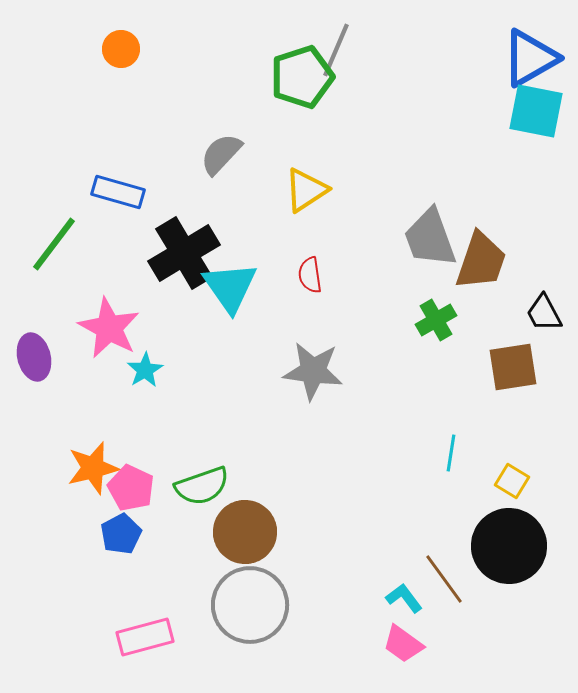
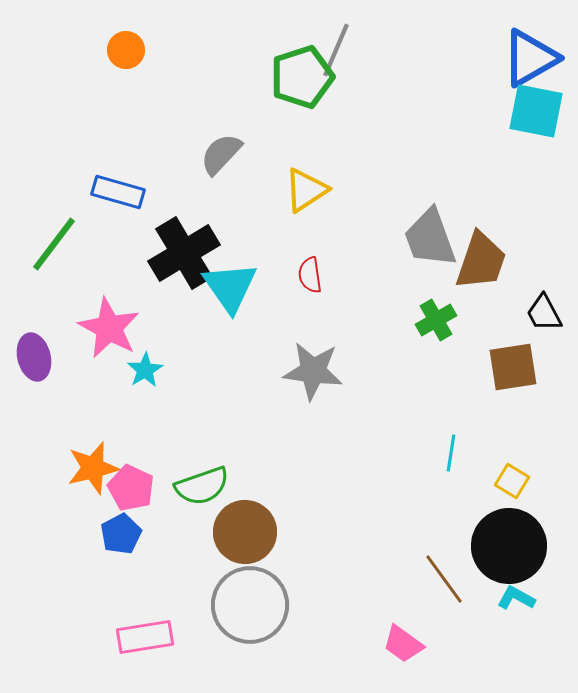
orange circle: moved 5 px right, 1 px down
cyan L-shape: moved 112 px right; rotated 24 degrees counterclockwise
pink rectangle: rotated 6 degrees clockwise
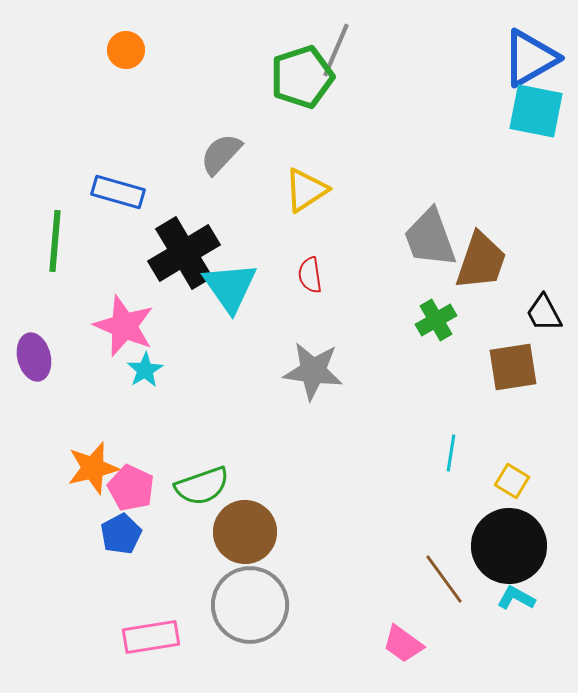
green line: moved 1 px right, 3 px up; rotated 32 degrees counterclockwise
pink star: moved 15 px right, 2 px up; rotated 6 degrees counterclockwise
pink rectangle: moved 6 px right
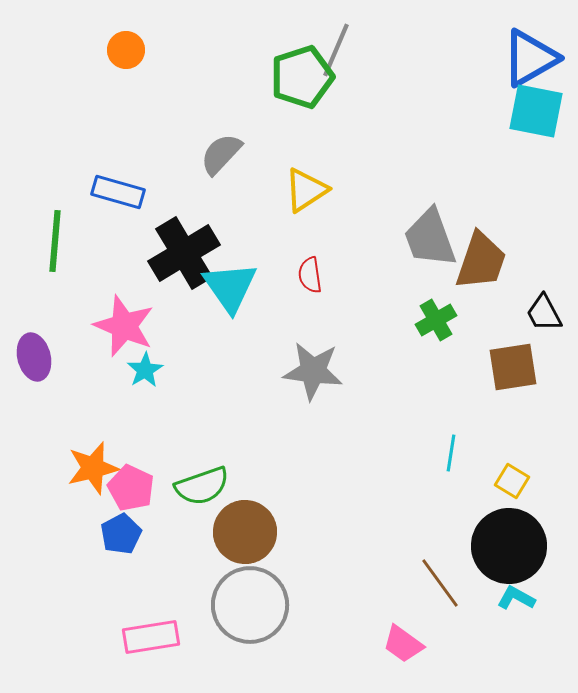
brown line: moved 4 px left, 4 px down
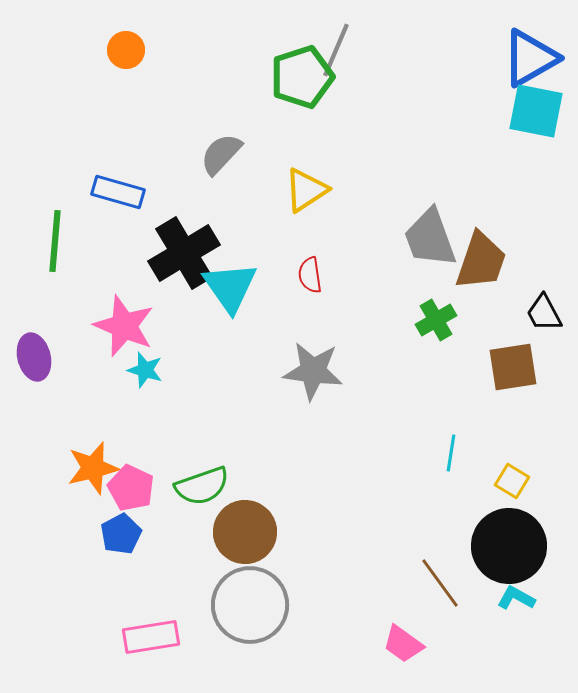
cyan star: rotated 24 degrees counterclockwise
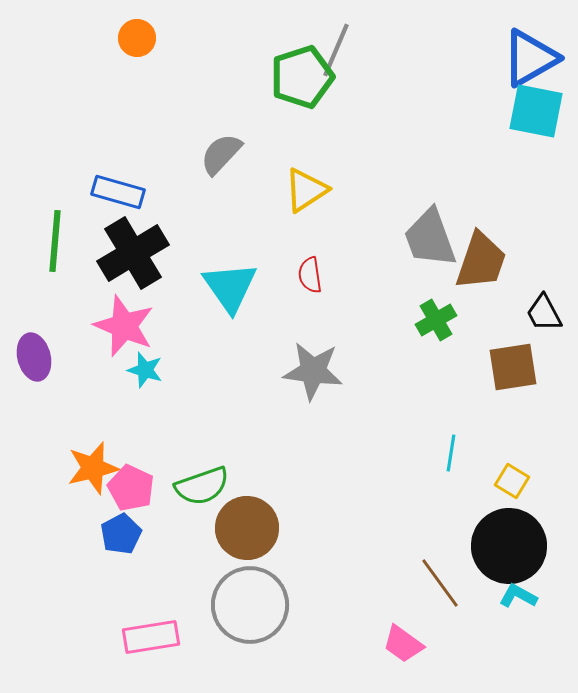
orange circle: moved 11 px right, 12 px up
black cross: moved 51 px left
brown circle: moved 2 px right, 4 px up
cyan L-shape: moved 2 px right, 2 px up
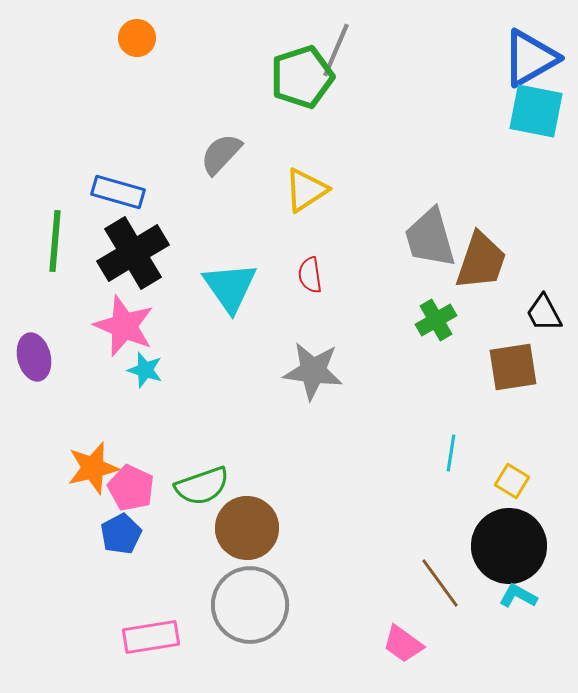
gray trapezoid: rotated 4 degrees clockwise
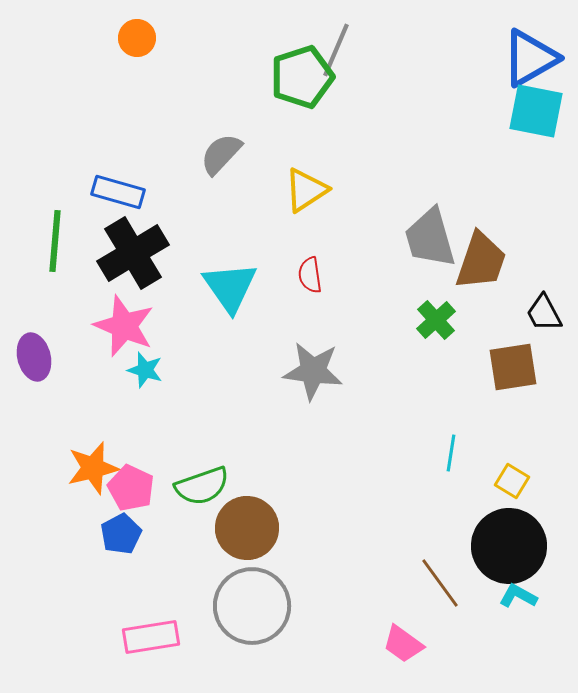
green cross: rotated 12 degrees counterclockwise
gray circle: moved 2 px right, 1 px down
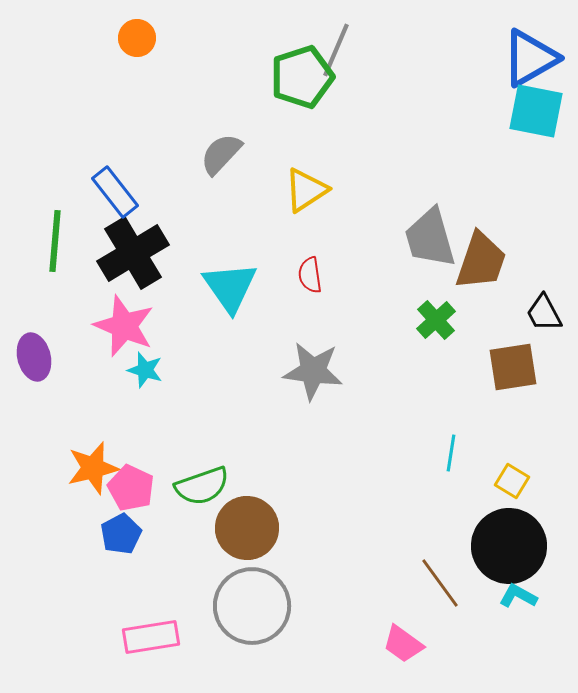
blue rectangle: moved 3 px left; rotated 36 degrees clockwise
